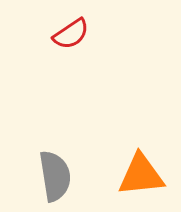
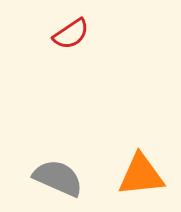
gray semicircle: moved 3 px right, 2 px down; rotated 57 degrees counterclockwise
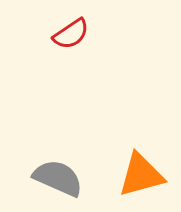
orange triangle: rotated 9 degrees counterclockwise
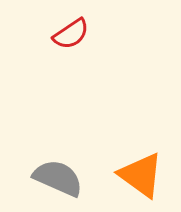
orange triangle: rotated 51 degrees clockwise
